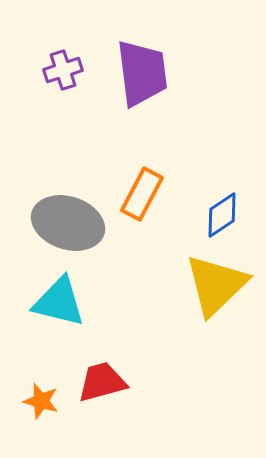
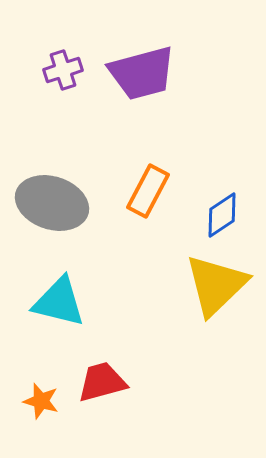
purple trapezoid: rotated 82 degrees clockwise
orange rectangle: moved 6 px right, 3 px up
gray ellipse: moved 16 px left, 20 px up
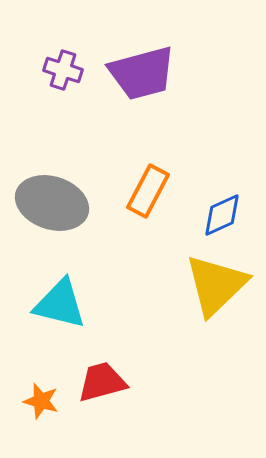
purple cross: rotated 36 degrees clockwise
blue diamond: rotated 9 degrees clockwise
cyan triangle: moved 1 px right, 2 px down
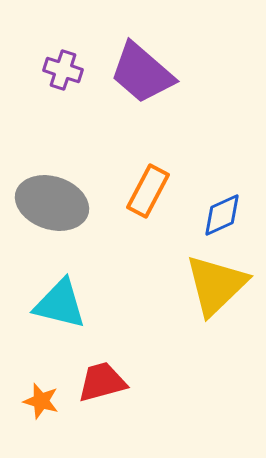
purple trapezoid: rotated 56 degrees clockwise
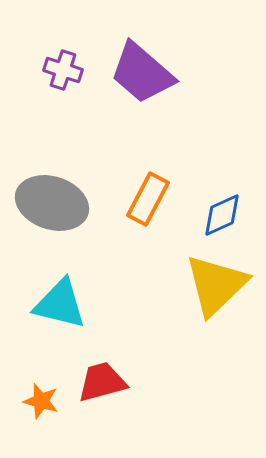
orange rectangle: moved 8 px down
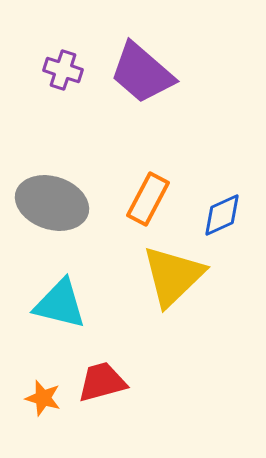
yellow triangle: moved 43 px left, 9 px up
orange star: moved 2 px right, 3 px up
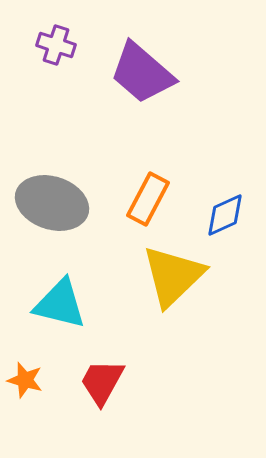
purple cross: moved 7 px left, 25 px up
blue diamond: moved 3 px right
red trapezoid: rotated 46 degrees counterclockwise
orange star: moved 18 px left, 18 px up
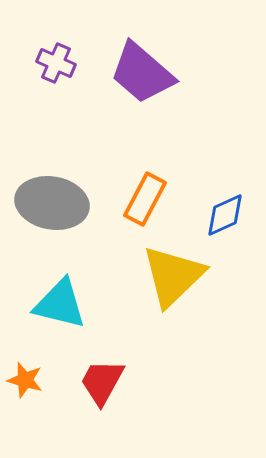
purple cross: moved 18 px down; rotated 6 degrees clockwise
orange rectangle: moved 3 px left
gray ellipse: rotated 8 degrees counterclockwise
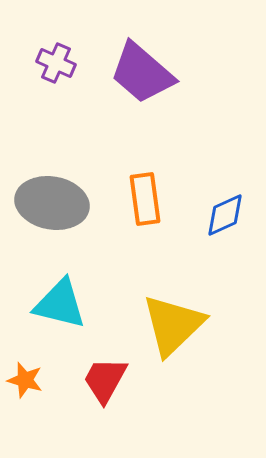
orange rectangle: rotated 36 degrees counterclockwise
yellow triangle: moved 49 px down
red trapezoid: moved 3 px right, 2 px up
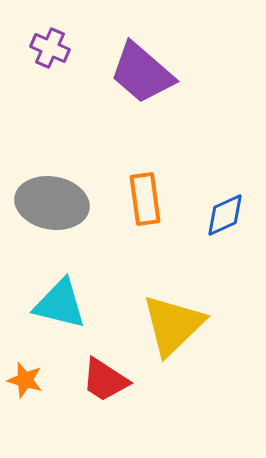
purple cross: moved 6 px left, 15 px up
red trapezoid: rotated 86 degrees counterclockwise
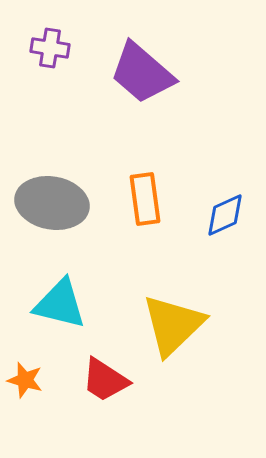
purple cross: rotated 15 degrees counterclockwise
